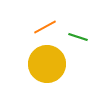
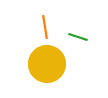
orange line: rotated 70 degrees counterclockwise
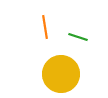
yellow circle: moved 14 px right, 10 px down
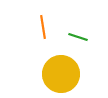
orange line: moved 2 px left
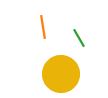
green line: moved 1 px right, 1 px down; rotated 42 degrees clockwise
